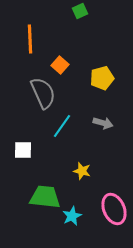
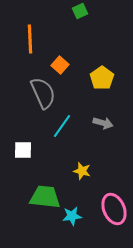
yellow pentagon: rotated 20 degrees counterclockwise
cyan star: rotated 18 degrees clockwise
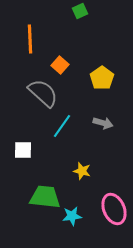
gray semicircle: rotated 24 degrees counterclockwise
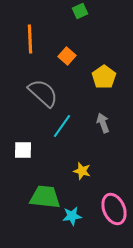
orange square: moved 7 px right, 9 px up
yellow pentagon: moved 2 px right, 1 px up
gray arrow: rotated 126 degrees counterclockwise
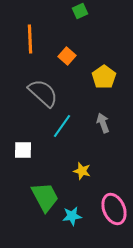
green trapezoid: rotated 56 degrees clockwise
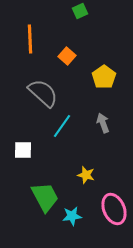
yellow star: moved 4 px right, 4 px down
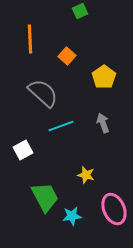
cyan line: moved 1 px left; rotated 35 degrees clockwise
white square: rotated 30 degrees counterclockwise
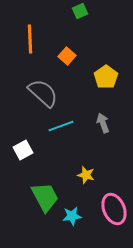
yellow pentagon: moved 2 px right
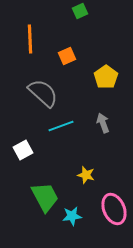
orange square: rotated 24 degrees clockwise
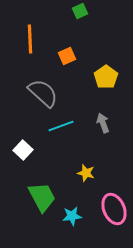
white square: rotated 18 degrees counterclockwise
yellow star: moved 2 px up
green trapezoid: moved 3 px left
